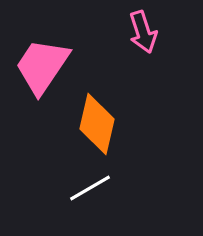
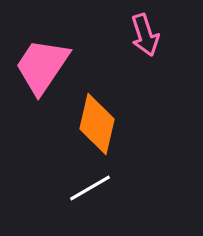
pink arrow: moved 2 px right, 3 px down
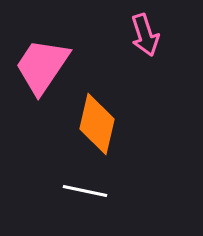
white line: moved 5 px left, 3 px down; rotated 42 degrees clockwise
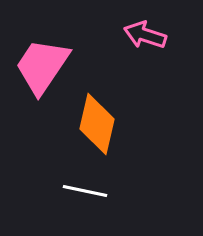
pink arrow: rotated 126 degrees clockwise
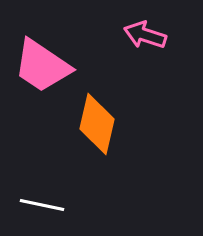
pink trapezoid: rotated 90 degrees counterclockwise
white line: moved 43 px left, 14 px down
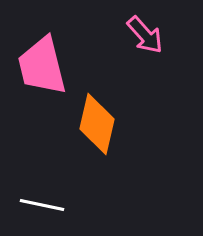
pink arrow: rotated 150 degrees counterclockwise
pink trapezoid: rotated 42 degrees clockwise
